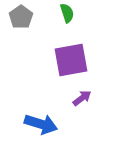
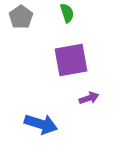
purple arrow: moved 7 px right; rotated 18 degrees clockwise
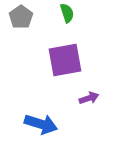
purple square: moved 6 px left
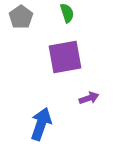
purple square: moved 3 px up
blue arrow: rotated 88 degrees counterclockwise
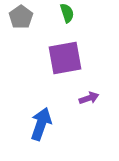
purple square: moved 1 px down
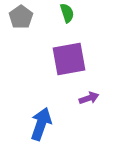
purple square: moved 4 px right, 1 px down
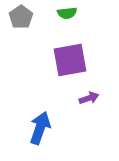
green semicircle: rotated 102 degrees clockwise
purple square: moved 1 px right, 1 px down
blue arrow: moved 1 px left, 4 px down
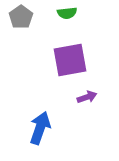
purple arrow: moved 2 px left, 1 px up
